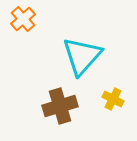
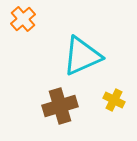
cyan triangle: rotated 24 degrees clockwise
yellow cross: moved 1 px right, 1 px down
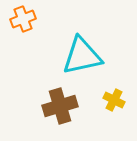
orange cross: rotated 20 degrees clockwise
cyan triangle: rotated 12 degrees clockwise
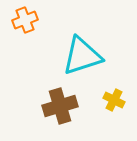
orange cross: moved 2 px right, 1 px down
cyan triangle: rotated 6 degrees counterclockwise
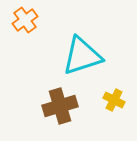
orange cross: rotated 15 degrees counterclockwise
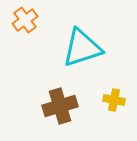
cyan triangle: moved 8 px up
yellow cross: rotated 15 degrees counterclockwise
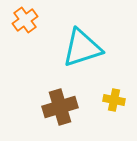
brown cross: moved 1 px down
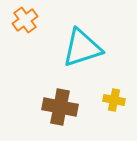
brown cross: rotated 28 degrees clockwise
